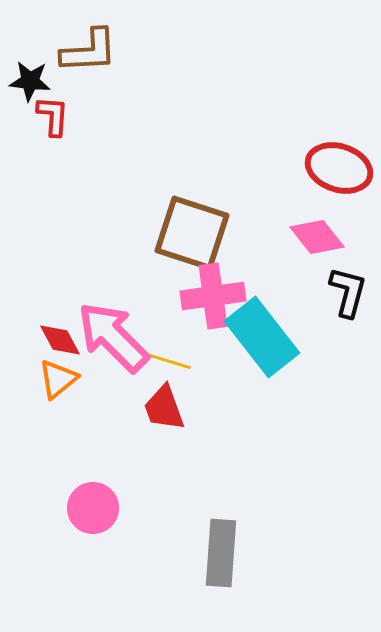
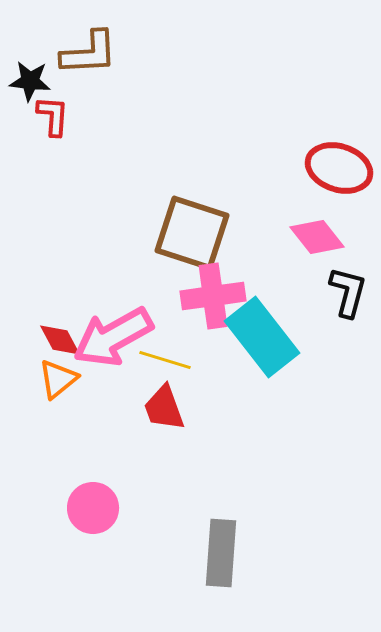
brown L-shape: moved 2 px down
pink arrow: rotated 74 degrees counterclockwise
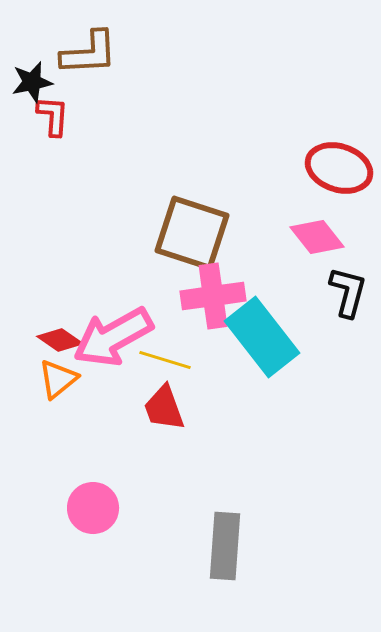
black star: moved 2 px right, 1 px down; rotated 18 degrees counterclockwise
red diamond: rotated 27 degrees counterclockwise
gray rectangle: moved 4 px right, 7 px up
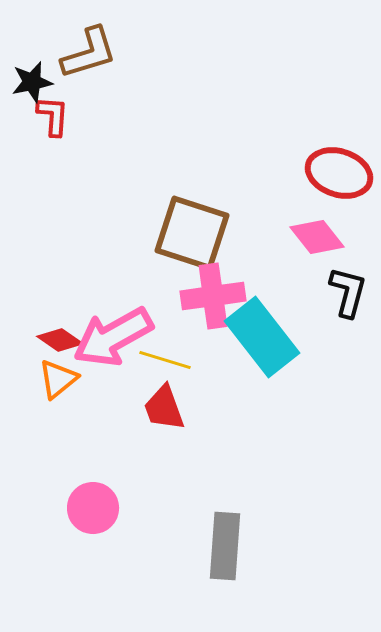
brown L-shape: rotated 14 degrees counterclockwise
red ellipse: moved 5 px down
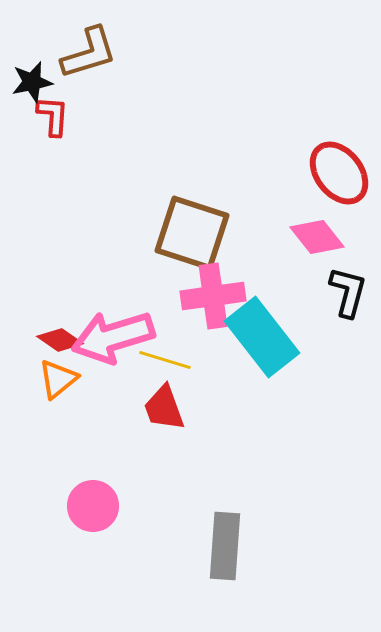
red ellipse: rotated 34 degrees clockwise
pink arrow: rotated 12 degrees clockwise
pink circle: moved 2 px up
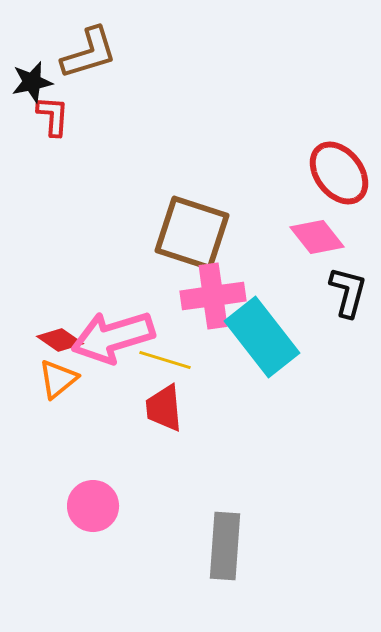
red trapezoid: rotated 15 degrees clockwise
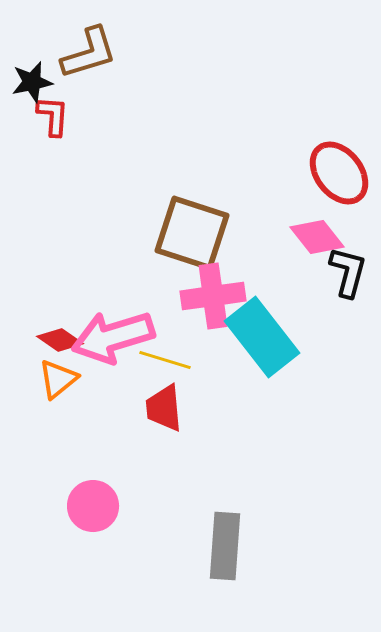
black L-shape: moved 20 px up
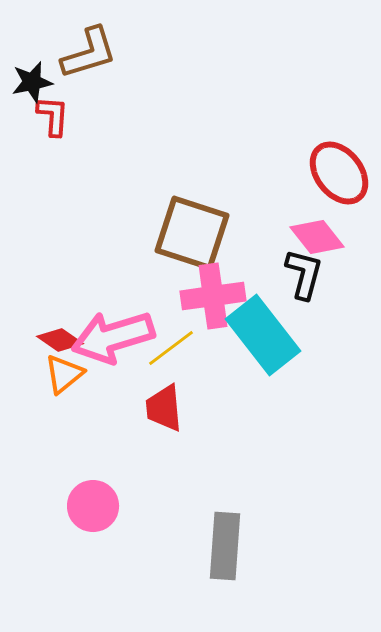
black L-shape: moved 44 px left, 2 px down
cyan rectangle: moved 1 px right, 2 px up
yellow line: moved 6 px right, 12 px up; rotated 54 degrees counterclockwise
orange triangle: moved 6 px right, 5 px up
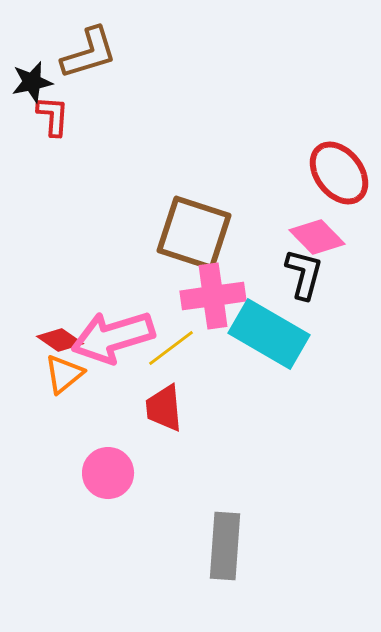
brown square: moved 2 px right
pink diamond: rotated 6 degrees counterclockwise
cyan rectangle: moved 6 px right, 1 px up; rotated 22 degrees counterclockwise
pink circle: moved 15 px right, 33 px up
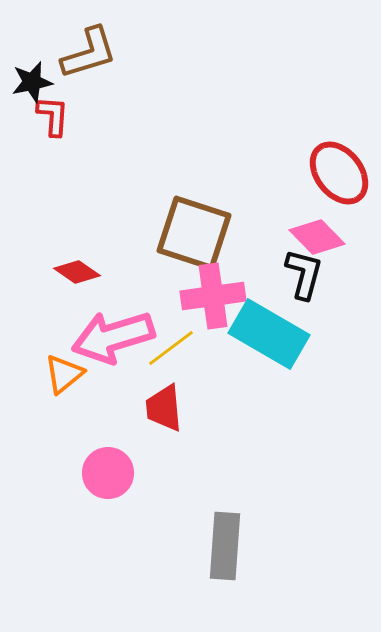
red diamond: moved 17 px right, 68 px up
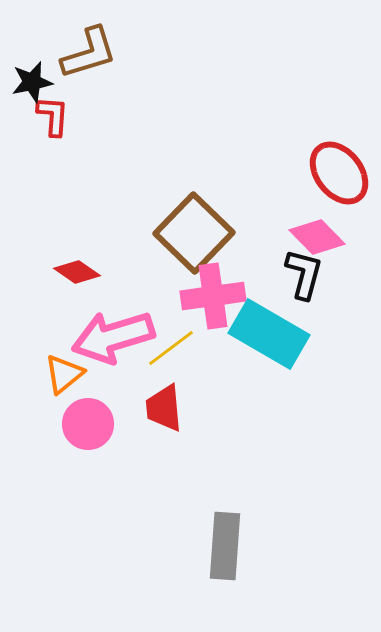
brown square: rotated 26 degrees clockwise
pink circle: moved 20 px left, 49 px up
